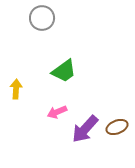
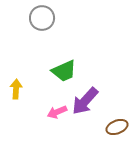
green trapezoid: rotated 12 degrees clockwise
purple arrow: moved 28 px up
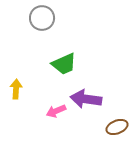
green trapezoid: moved 7 px up
purple arrow: moved 1 px right, 2 px up; rotated 56 degrees clockwise
pink arrow: moved 1 px left, 1 px up
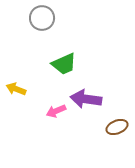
yellow arrow: rotated 72 degrees counterclockwise
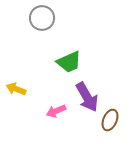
green trapezoid: moved 5 px right, 2 px up
purple arrow: moved 1 px right, 2 px up; rotated 128 degrees counterclockwise
brown ellipse: moved 7 px left, 7 px up; rotated 45 degrees counterclockwise
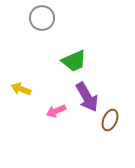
green trapezoid: moved 5 px right, 1 px up
yellow arrow: moved 5 px right
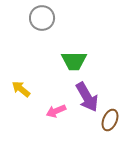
green trapezoid: rotated 24 degrees clockwise
yellow arrow: rotated 18 degrees clockwise
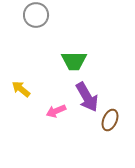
gray circle: moved 6 px left, 3 px up
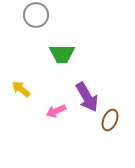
green trapezoid: moved 12 px left, 7 px up
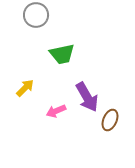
green trapezoid: rotated 12 degrees counterclockwise
yellow arrow: moved 4 px right, 1 px up; rotated 96 degrees clockwise
